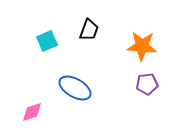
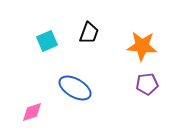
black trapezoid: moved 3 px down
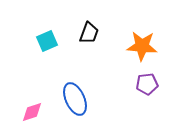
blue ellipse: moved 11 px down; rotated 36 degrees clockwise
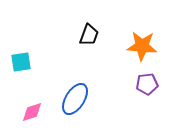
black trapezoid: moved 2 px down
cyan square: moved 26 px left, 21 px down; rotated 15 degrees clockwise
blue ellipse: rotated 56 degrees clockwise
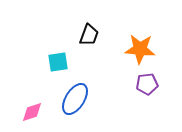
orange star: moved 2 px left, 3 px down
cyan square: moved 37 px right
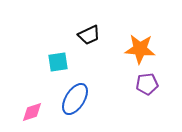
black trapezoid: rotated 45 degrees clockwise
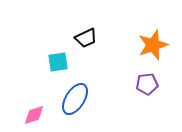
black trapezoid: moved 3 px left, 3 px down
orange star: moved 13 px right, 4 px up; rotated 24 degrees counterclockwise
pink diamond: moved 2 px right, 3 px down
